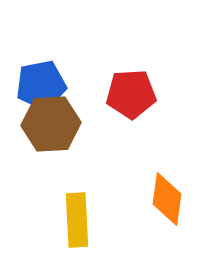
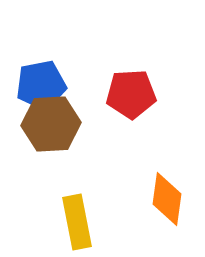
yellow rectangle: moved 2 px down; rotated 8 degrees counterclockwise
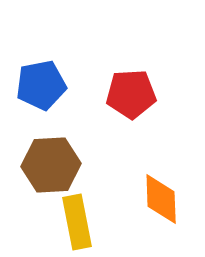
brown hexagon: moved 41 px down
orange diamond: moved 6 px left; rotated 10 degrees counterclockwise
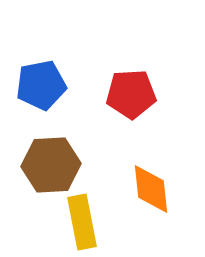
orange diamond: moved 10 px left, 10 px up; rotated 4 degrees counterclockwise
yellow rectangle: moved 5 px right
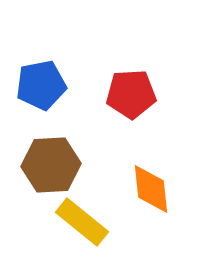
yellow rectangle: rotated 40 degrees counterclockwise
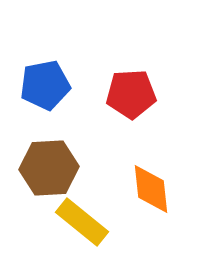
blue pentagon: moved 4 px right
brown hexagon: moved 2 px left, 3 px down
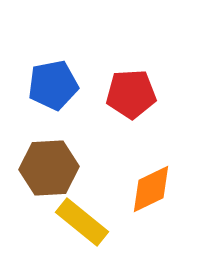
blue pentagon: moved 8 px right
orange diamond: rotated 70 degrees clockwise
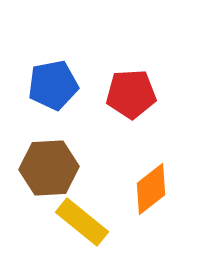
orange diamond: rotated 12 degrees counterclockwise
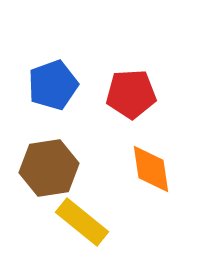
blue pentagon: rotated 9 degrees counterclockwise
brown hexagon: rotated 6 degrees counterclockwise
orange diamond: moved 20 px up; rotated 60 degrees counterclockwise
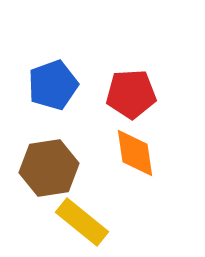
orange diamond: moved 16 px left, 16 px up
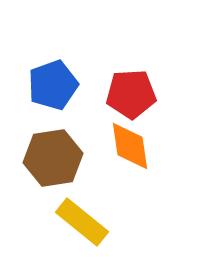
orange diamond: moved 5 px left, 7 px up
brown hexagon: moved 4 px right, 10 px up
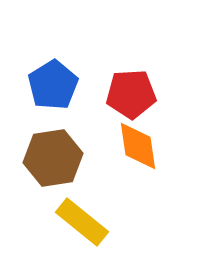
blue pentagon: rotated 12 degrees counterclockwise
orange diamond: moved 8 px right
